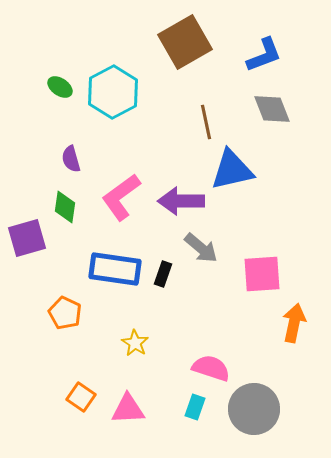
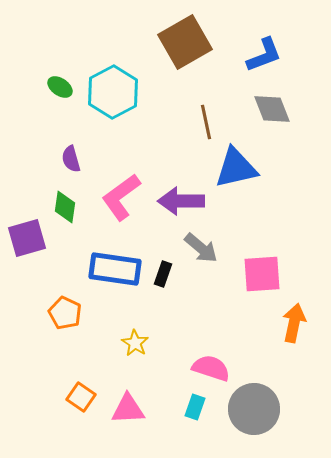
blue triangle: moved 4 px right, 2 px up
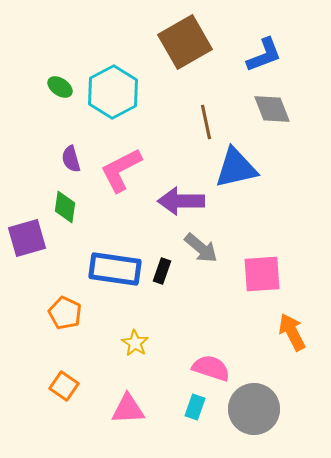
pink L-shape: moved 27 px up; rotated 9 degrees clockwise
black rectangle: moved 1 px left, 3 px up
orange arrow: moved 2 px left, 9 px down; rotated 39 degrees counterclockwise
orange square: moved 17 px left, 11 px up
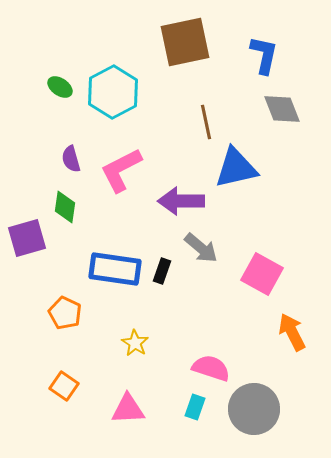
brown square: rotated 18 degrees clockwise
blue L-shape: rotated 57 degrees counterclockwise
gray diamond: moved 10 px right
pink square: rotated 33 degrees clockwise
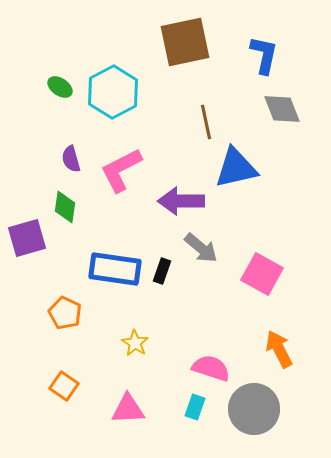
orange arrow: moved 13 px left, 17 px down
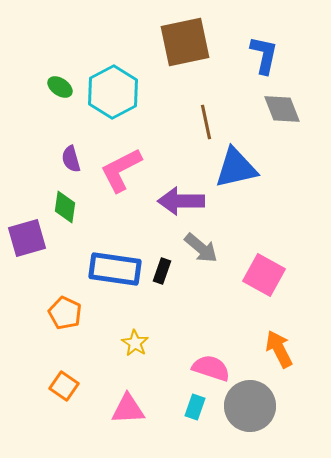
pink square: moved 2 px right, 1 px down
gray circle: moved 4 px left, 3 px up
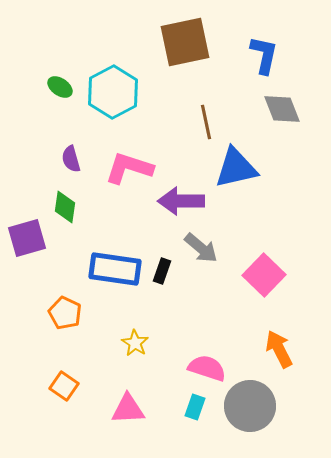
pink L-shape: moved 8 px right, 2 px up; rotated 45 degrees clockwise
pink square: rotated 15 degrees clockwise
pink semicircle: moved 4 px left
